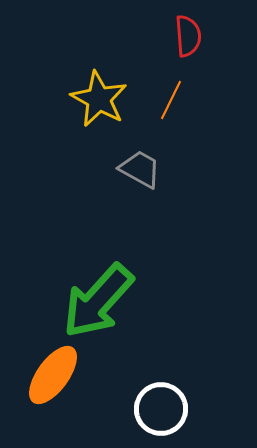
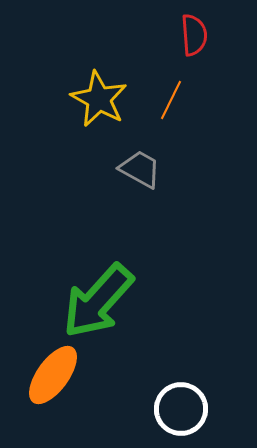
red semicircle: moved 6 px right, 1 px up
white circle: moved 20 px right
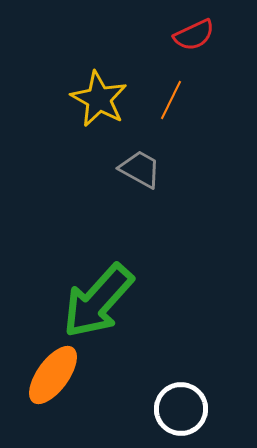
red semicircle: rotated 69 degrees clockwise
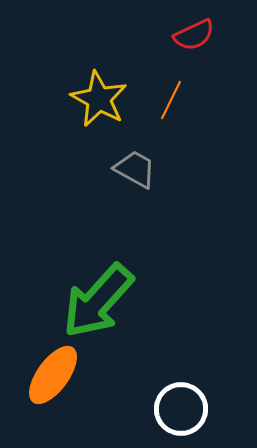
gray trapezoid: moved 5 px left
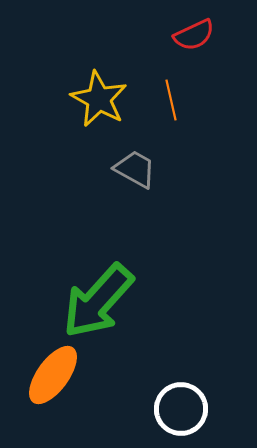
orange line: rotated 39 degrees counterclockwise
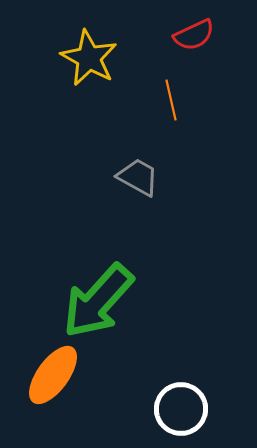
yellow star: moved 10 px left, 41 px up
gray trapezoid: moved 3 px right, 8 px down
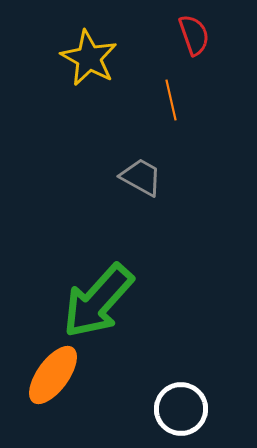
red semicircle: rotated 84 degrees counterclockwise
gray trapezoid: moved 3 px right
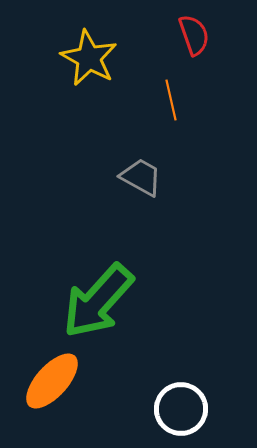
orange ellipse: moved 1 px left, 6 px down; rotated 6 degrees clockwise
